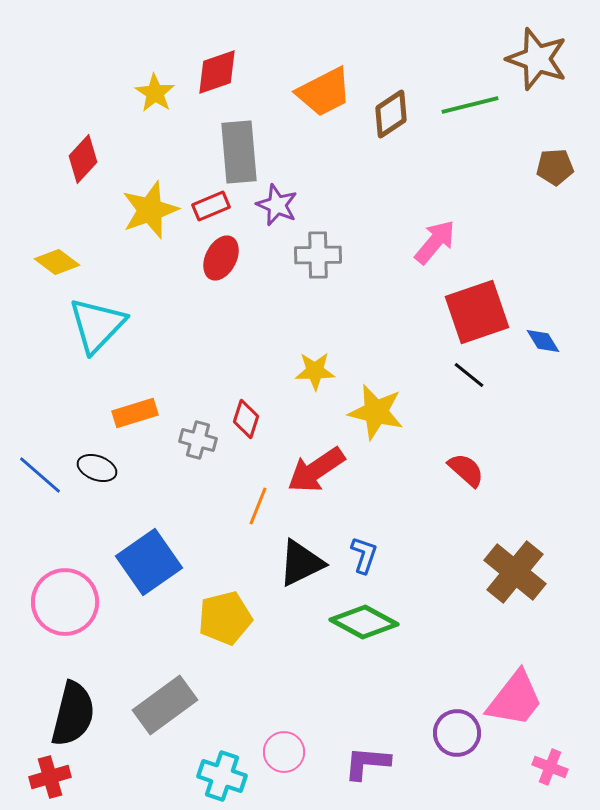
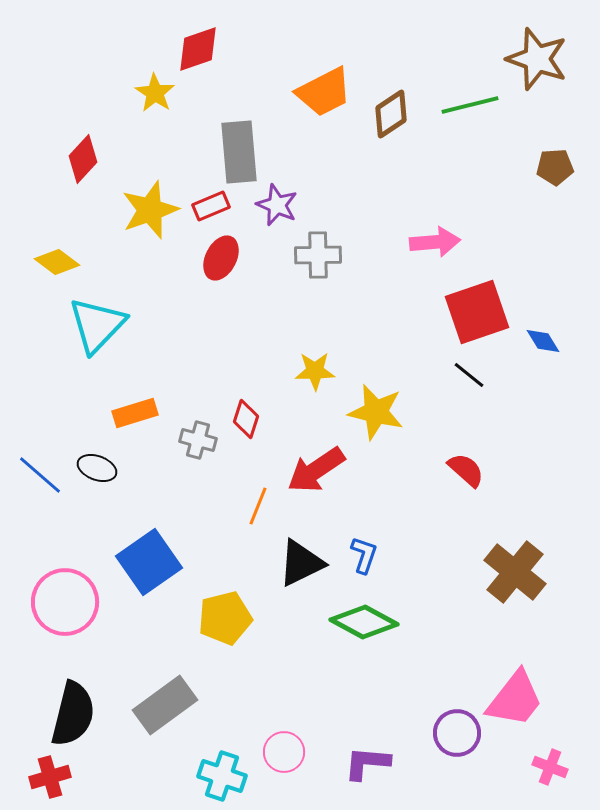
red diamond at (217, 72): moved 19 px left, 23 px up
pink arrow at (435, 242): rotated 45 degrees clockwise
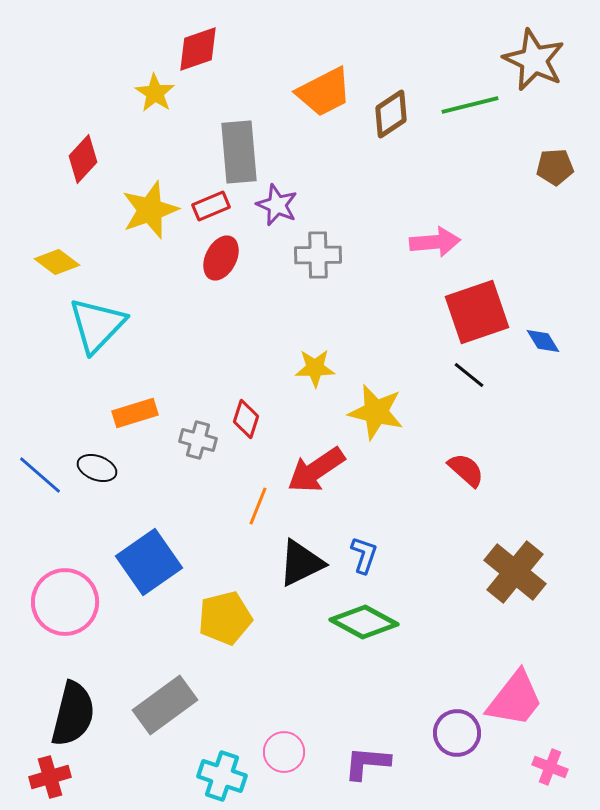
brown star at (537, 59): moved 3 px left, 1 px down; rotated 6 degrees clockwise
yellow star at (315, 371): moved 3 px up
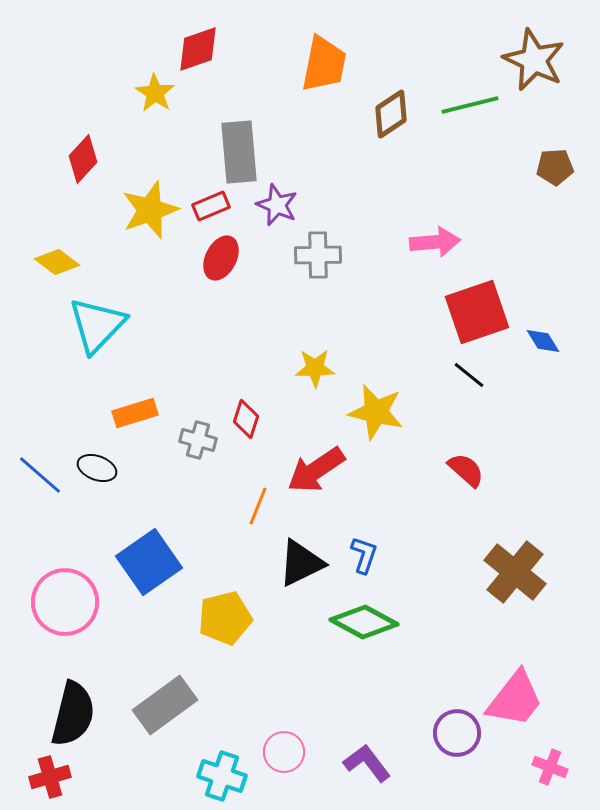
orange trapezoid at (324, 92): moved 28 px up; rotated 52 degrees counterclockwise
purple L-shape at (367, 763): rotated 48 degrees clockwise
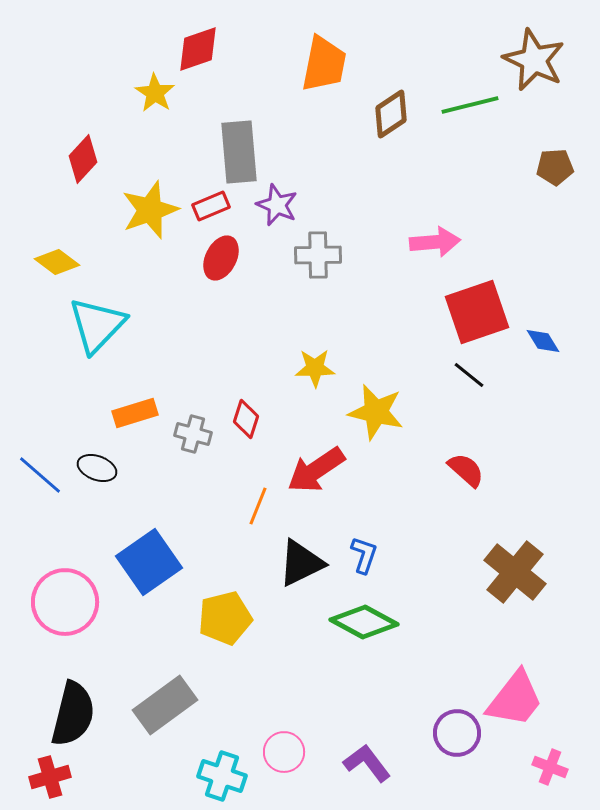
gray cross at (198, 440): moved 5 px left, 6 px up
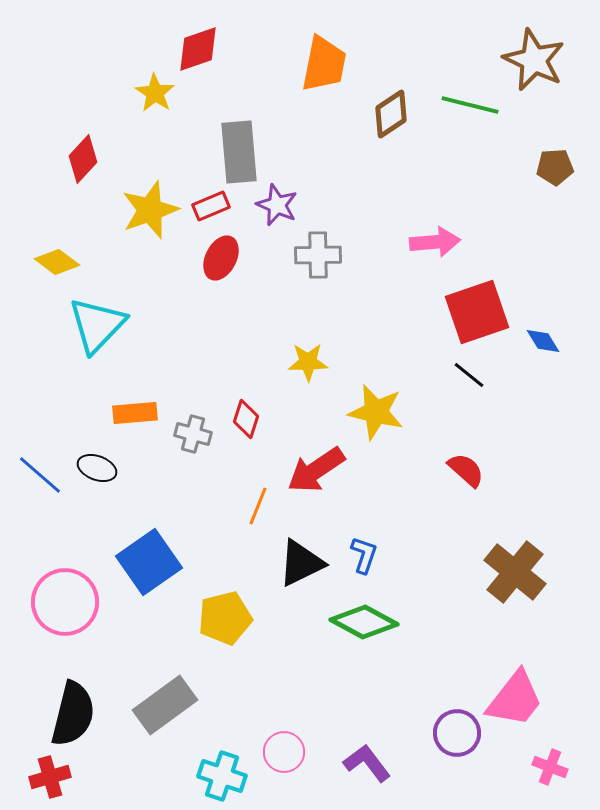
green line at (470, 105): rotated 28 degrees clockwise
yellow star at (315, 368): moved 7 px left, 6 px up
orange rectangle at (135, 413): rotated 12 degrees clockwise
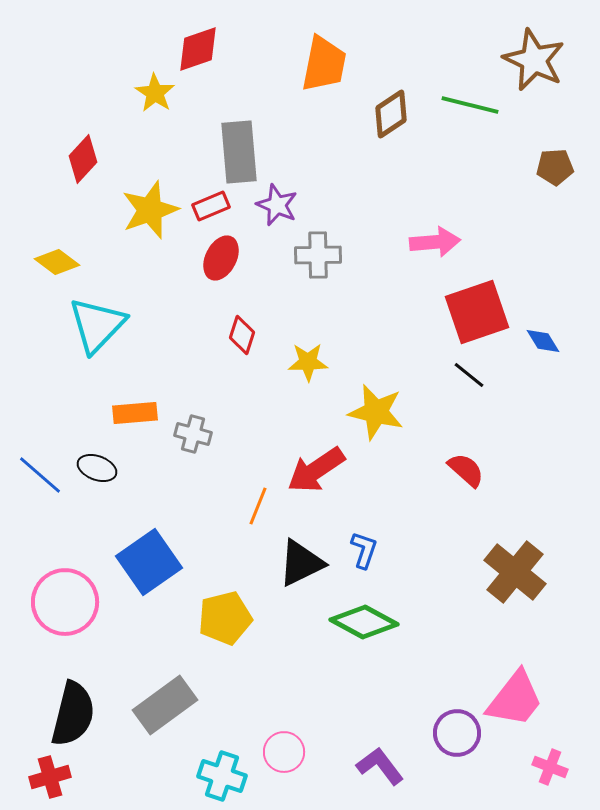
red diamond at (246, 419): moved 4 px left, 84 px up
blue L-shape at (364, 555): moved 5 px up
purple L-shape at (367, 763): moved 13 px right, 3 px down
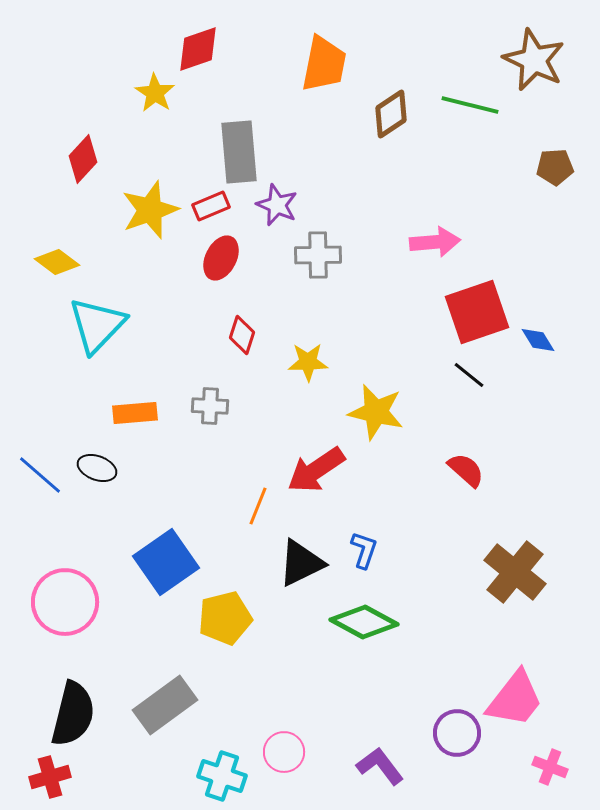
blue diamond at (543, 341): moved 5 px left, 1 px up
gray cross at (193, 434): moved 17 px right, 28 px up; rotated 12 degrees counterclockwise
blue square at (149, 562): moved 17 px right
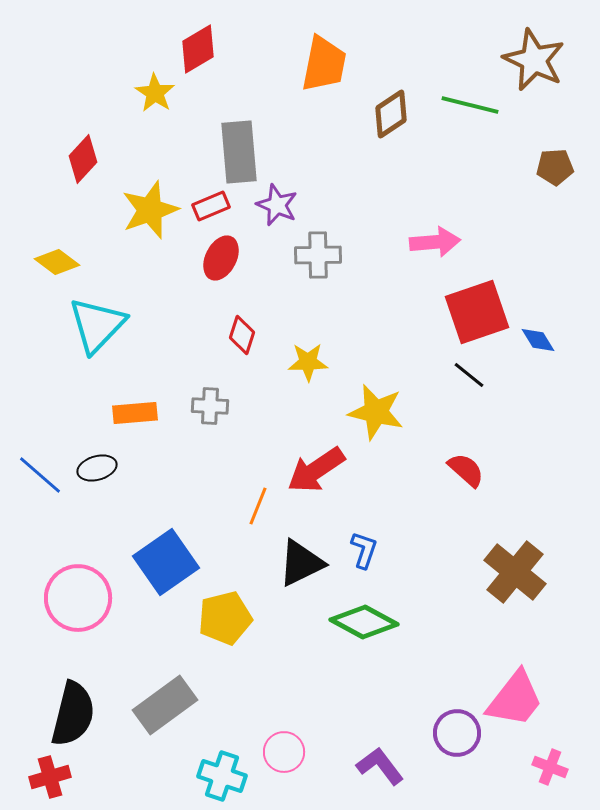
red diamond at (198, 49): rotated 12 degrees counterclockwise
black ellipse at (97, 468): rotated 36 degrees counterclockwise
pink circle at (65, 602): moved 13 px right, 4 px up
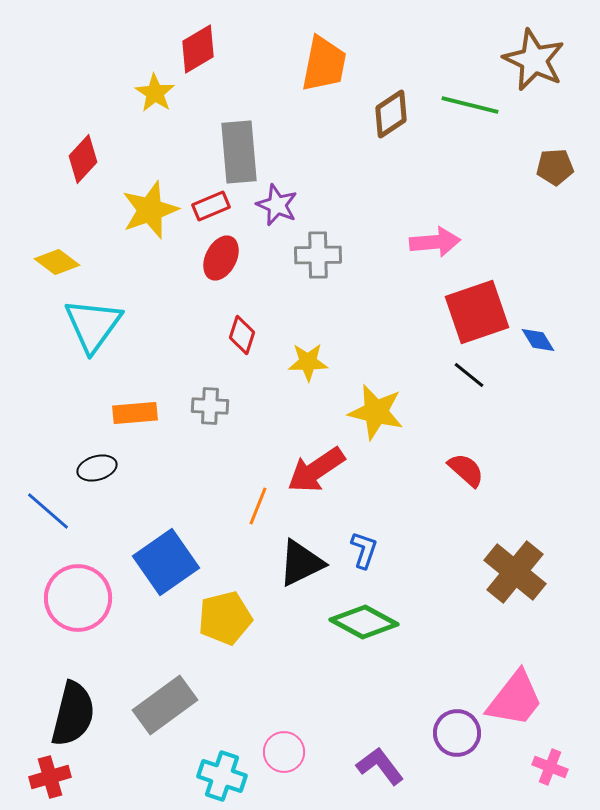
cyan triangle at (97, 325): moved 4 px left; rotated 8 degrees counterclockwise
blue line at (40, 475): moved 8 px right, 36 px down
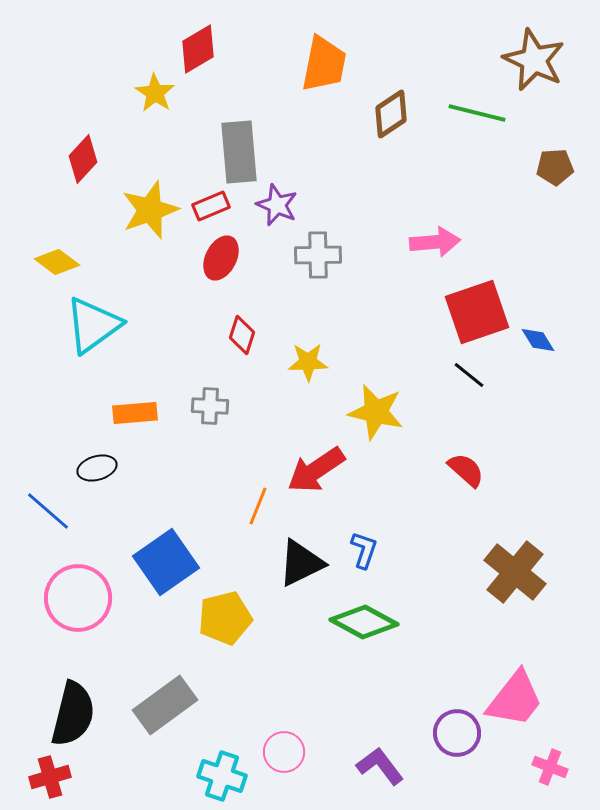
green line at (470, 105): moved 7 px right, 8 px down
cyan triangle at (93, 325): rotated 18 degrees clockwise
